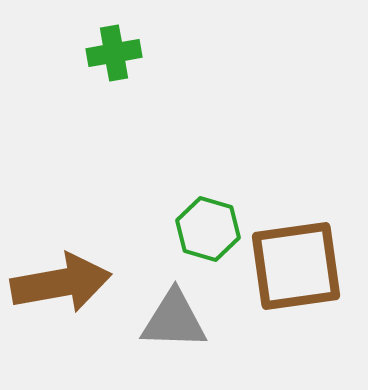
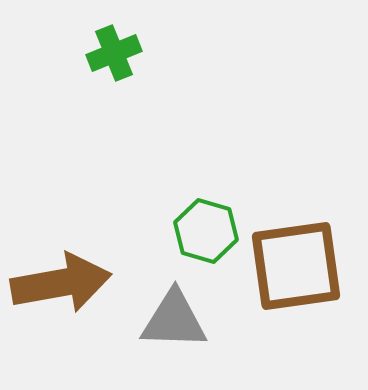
green cross: rotated 12 degrees counterclockwise
green hexagon: moved 2 px left, 2 px down
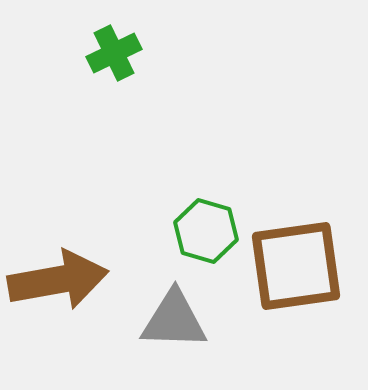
green cross: rotated 4 degrees counterclockwise
brown arrow: moved 3 px left, 3 px up
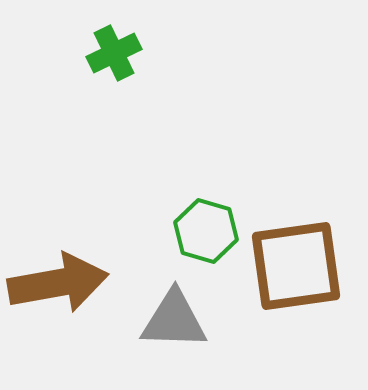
brown arrow: moved 3 px down
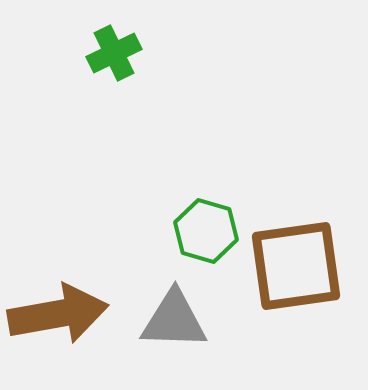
brown arrow: moved 31 px down
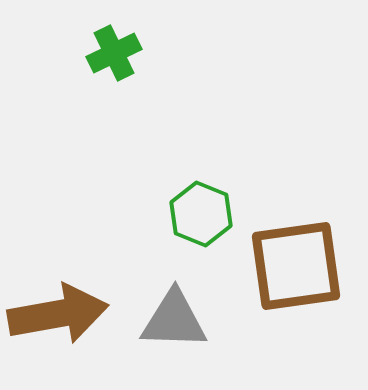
green hexagon: moved 5 px left, 17 px up; rotated 6 degrees clockwise
